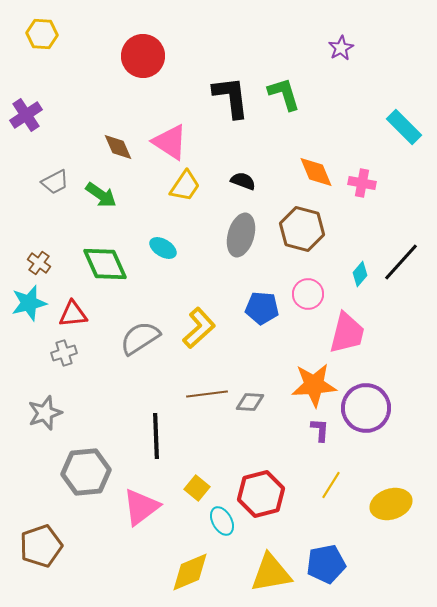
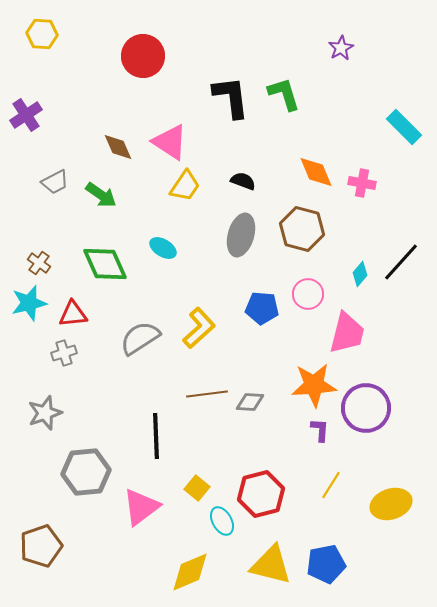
yellow triangle at (271, 573): moved 8 px up; rotated 24 degrees clockwise
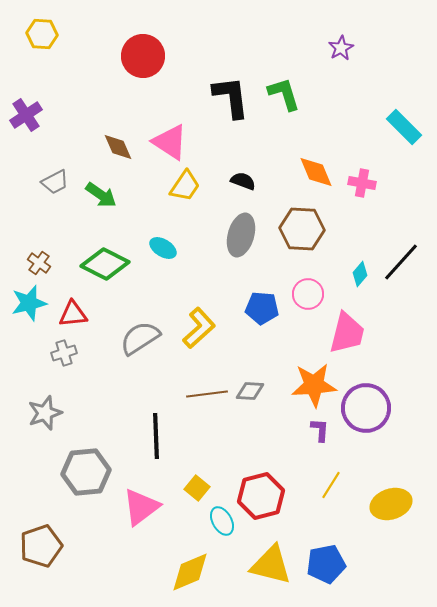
brown hexagon at (302, 229): rotated 12 degrees counterclockwise
green diamond at (105, 264): rotated 39 degrees counterclockwise
gray diamond at (250, 402): moved 11 px up
red hexagon at (261, 494): moved 2 px down
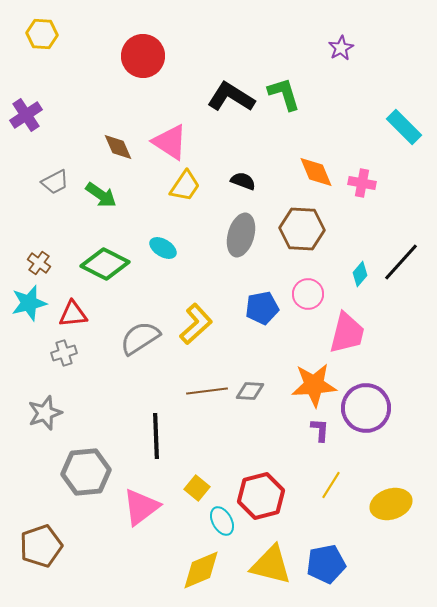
black L-shape at (231, 97): rotated 51 degrees counterclockwise
blue pentagon at (262, 308): rotated 16 degrees counterclockwise
yellow L-shape at (199, 328): moved 3 px left, 4 px up
brown line at (207, 394): moved 3 px up
yellow diamond at (190, 572): moved 11 px right, 2 px up
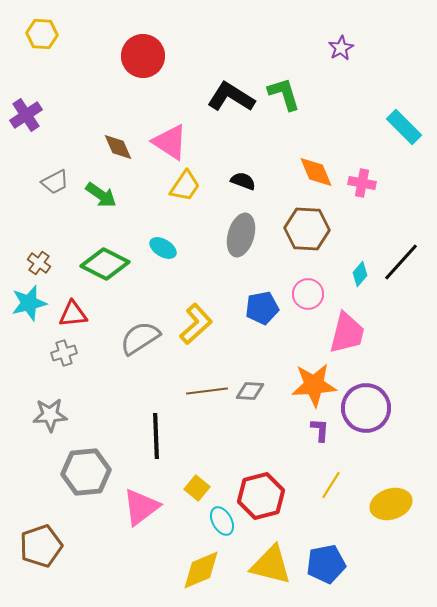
brown hexagon at (302, 229): moved 5 px right
gray star at (45, 413): moved 5 px right, 2 px down; rotated 16 degrees clockwise
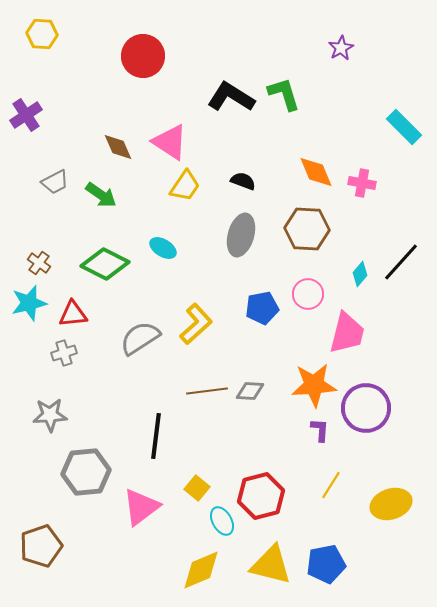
black line at (156, 436): rotated 9 degrees clockwise
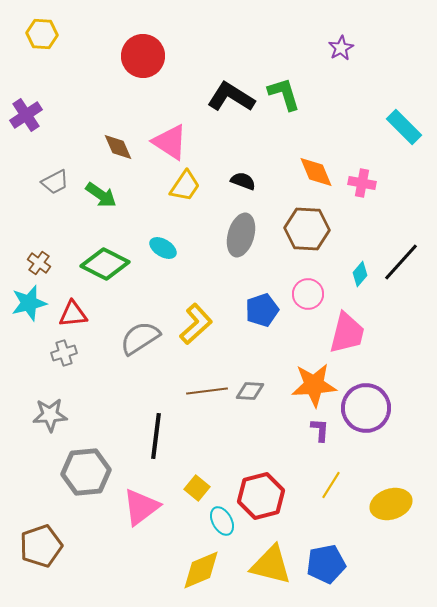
blue pentagon at (262, 308): moved 2 px down; rotated 8 degrees counterclockwise
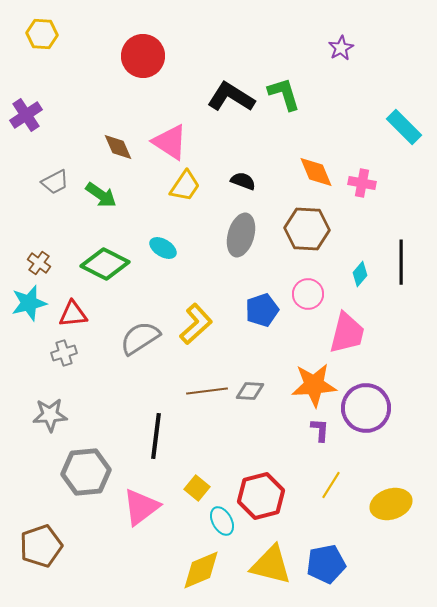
black line at (401, 262): rotated 42 degrees counterclockwise
